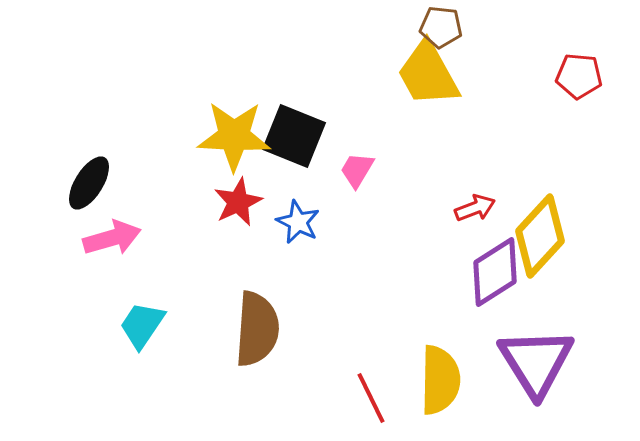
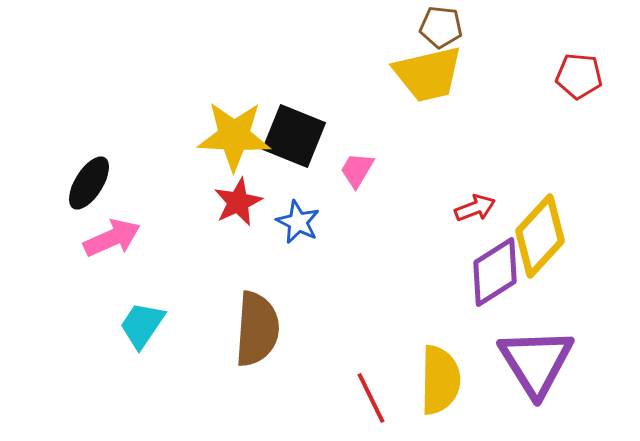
yellow trapezoid: rotated 74 degrees counterclockwise
pink arrow: rotated 8 degrees counterclockwise
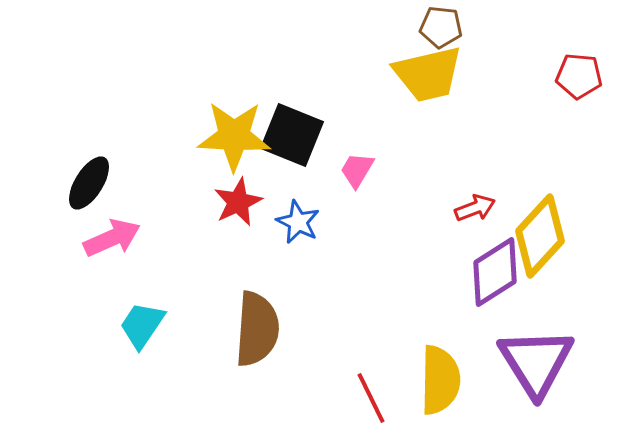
black square: moved 2 px left, 1 px up
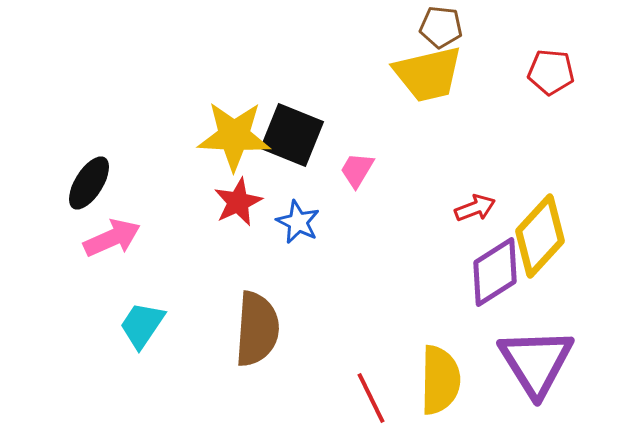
red pentagon: moved 28 px left, 4 px up
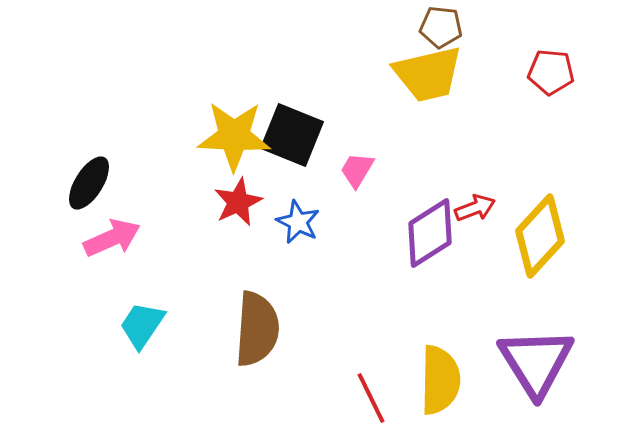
purple diamond: moved 65 px left, 39 px up
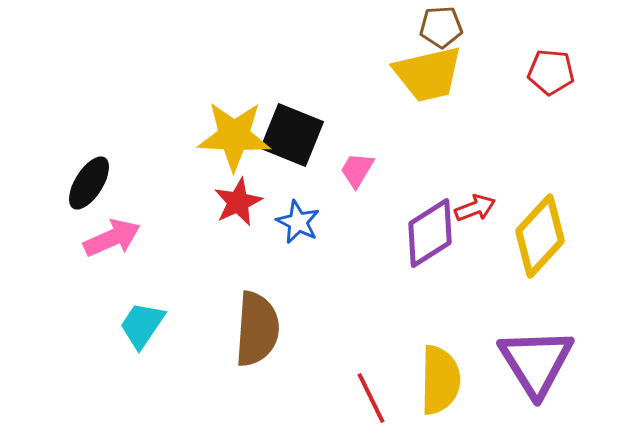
brown pentagon: rotated 9 degrees counterclockwise
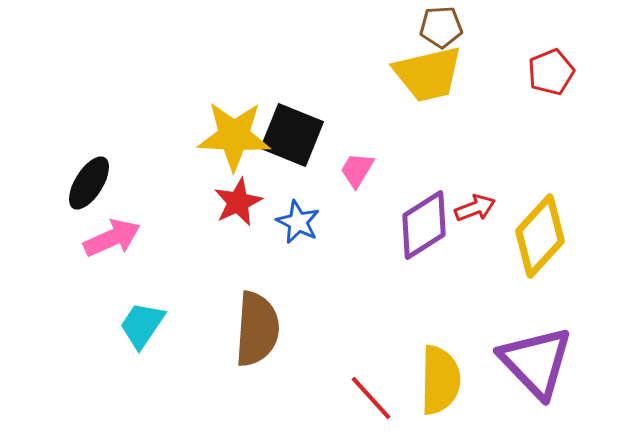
red pentagon: rotated 27 degrees counterclockwise
purple diamond: moved 6 px left, 8 px up
purple triangle: rotated 12 degrees counterclockwise
red line: rotated 16 degrees counterclockwise
